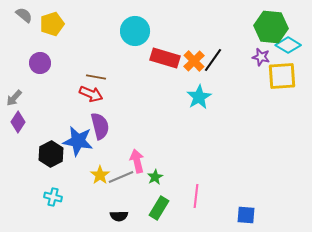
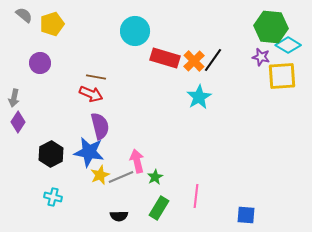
gray arrow: rotated 30 degrees counterclockwise
blue star: moved 11 px right, 11 px down
yellow star: rotated 12 degrees clockwise
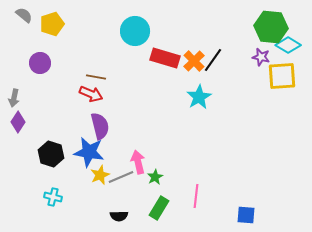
black hexagon: rotated 15 degrees counterclockwise
pink arrow: moved 1 px right, 1 px down
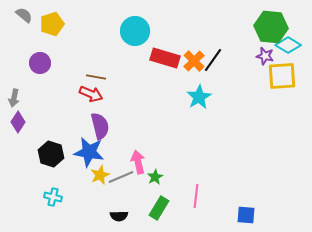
purple star: moved 4 px right, 1 px up
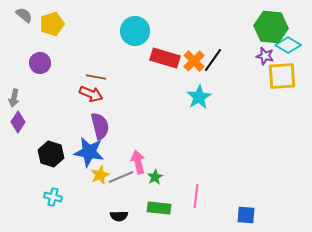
green rectangle: rotated 65 degrees clockwise
